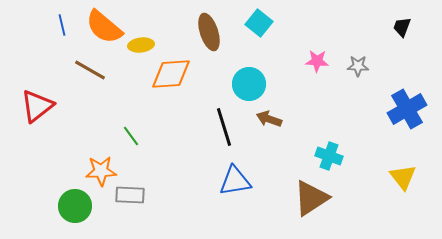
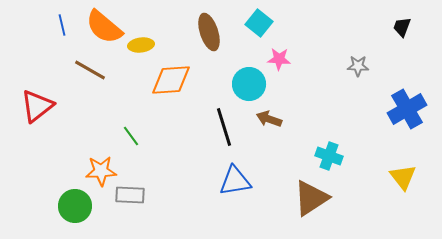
pink star: moved 38 px left, 2 px up
orange diamond: moved 6 px down
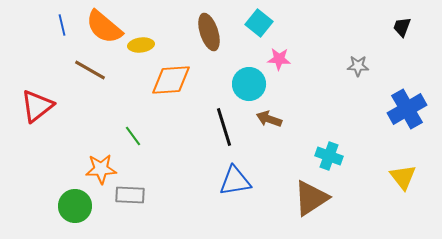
green line: moved 2 px right
orange star: moved 2 px up
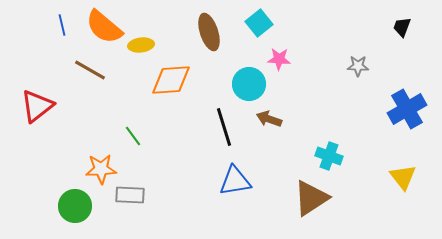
cyan square: rotated 12 degrees clockwise
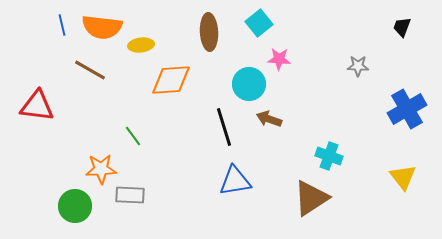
orange semicircle: moved 2 px left; rotated 33 degrees counterclockwise
brown ellipse: rotated 15 degrees clockwise
red triangle: rotated 45 degrees clockwise
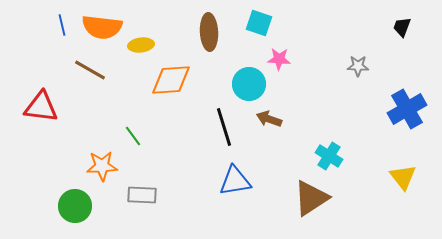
cyan square: rotated 32 degrees counterclockwise
red triangle: moved 4 px right, 1 px down
cyan cross: rotated 12 degrees clockwise
orange star: moved 1 px right, 3 px up
gray rectangle: moved 12 px right
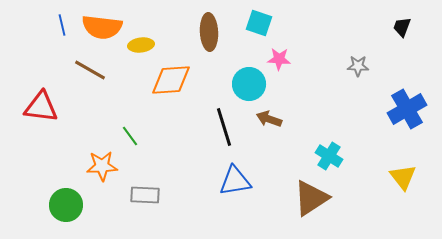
green line: moved 3 px left
gray rectangle: moved 3 px right
green circle: moved 9 px left, 1 px up
